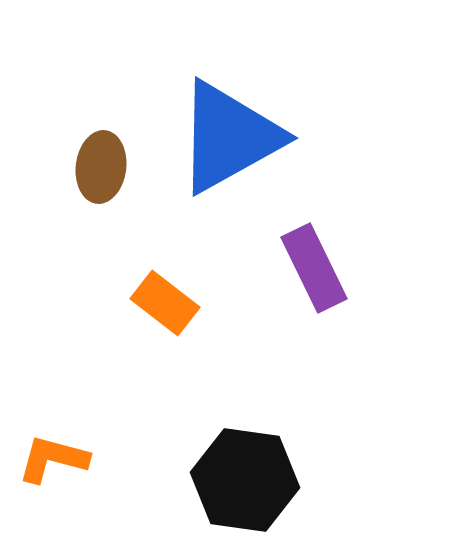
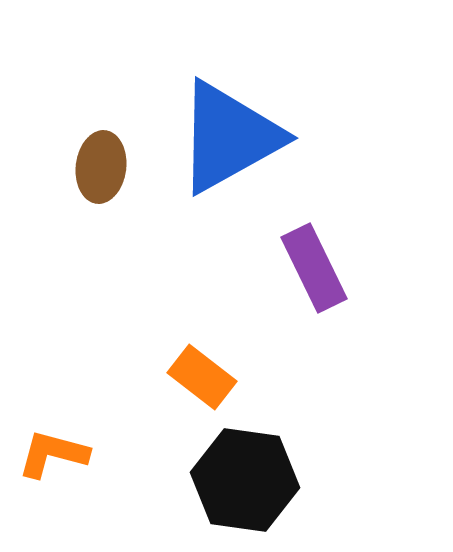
orange rectangle: moved 37 px right, 74 px down
orange L-shape: moved 5 px up
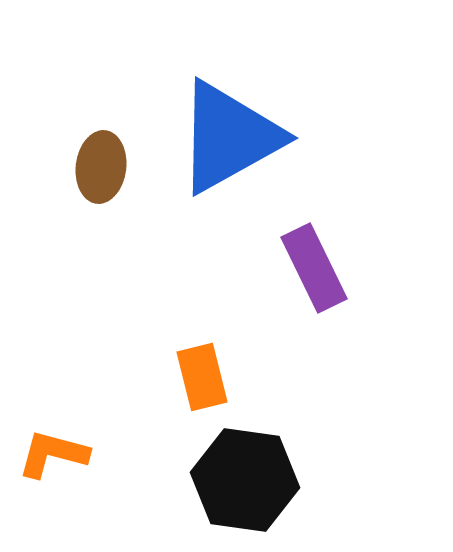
orange rectangle: rotated 38 degrees clockwise
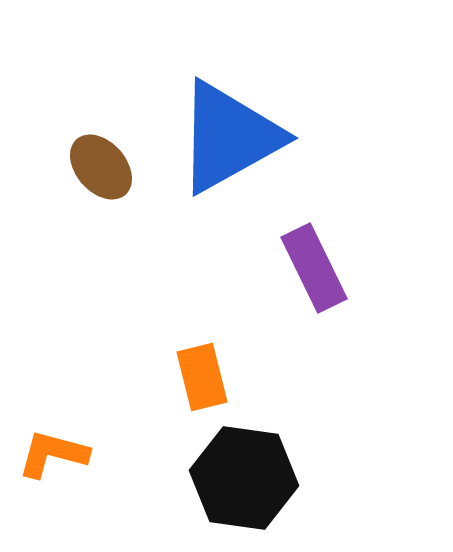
brown ellipse: rotated 48 degrees counterclockwise
black hexagon: moved 1 px left, 2 px up
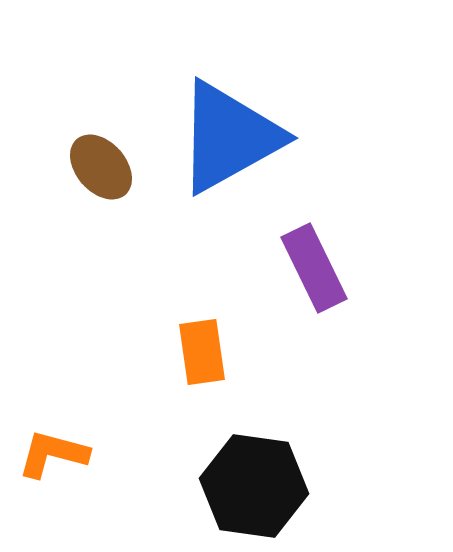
orange rectangle: moved 25 px up; rotated 6 degrees clockwise
black hexagon: moved 10 px right, 8 px down
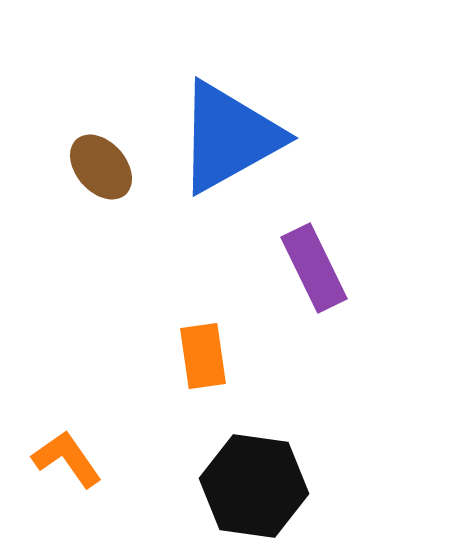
orange rectangle: moved 1 px right, 4 px down
orange L-shape: moved 14 px right, 5 px down; rotated 40 degrees clockwise
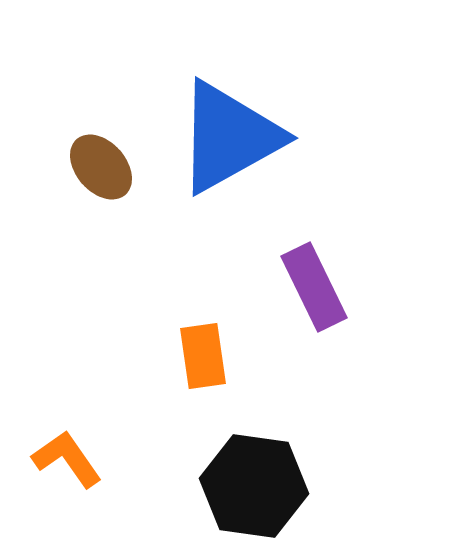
purple rectangle: moved 19 px down
